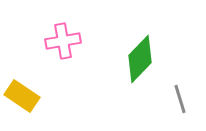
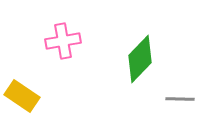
gray line: rotated 72 degrees counterclockwise
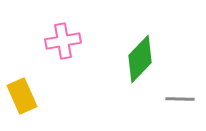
yellow rectangle: rotated 32 degrees clockwise
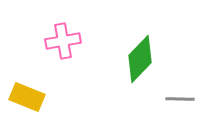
yellow rectangle: moved 5 px right, 1 px down; rotated 44 degrees counterclockwise
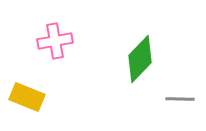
pink cross: moved 8 px left
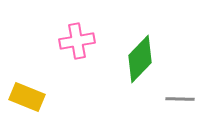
pink cross: moved 22 px right
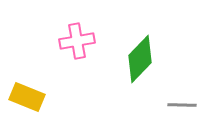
gray line: moved 2 px right, 6 px down
